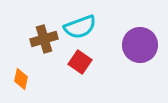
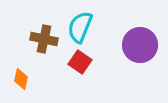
cyan semicircle: rotated 132 degrees clockwise
brown cross: rotated 28 degrees clockwise
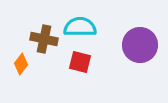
cyan semicircle: rotated 68 degrees clockwise
red square: rotated 20 degrees counterclockwise
orange diamond: moved 15 px up; rotated 25 degrees clockwise
